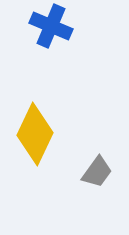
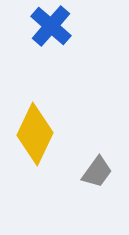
blue cross: rotated 18 degrees clockwise
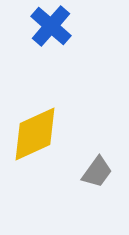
yellow diamond: rotated 40 degrees clockwise
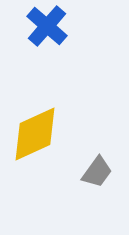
blue cross: moved 4 px left
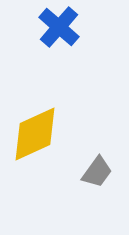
blue cross: moved 12 px right, 1 px down
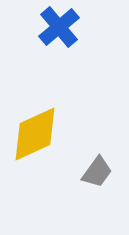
blue cross: rotated 9 degrees clockwise
